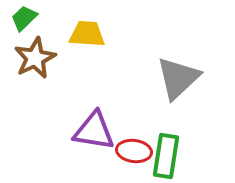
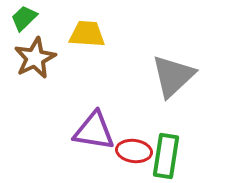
gray triangle: moved 5 px left, 2 px up
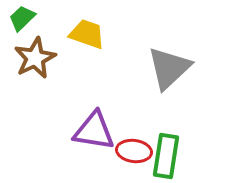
green trapezoid: moved 2 px left
yellow trapezoid: rotated 15 degrees clockwise
gray triangle: moved 4 px left, 8 px up
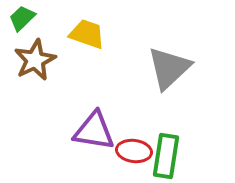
brown star: moved 2 px down
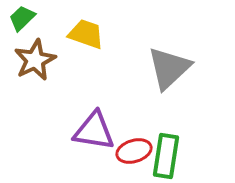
yellow trapezoid: moved 1 px left
red ellipse: rotated 24 degrees counterclockwise
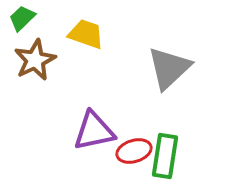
purple triangle: rotated 21 degrees counterclockwise
green rectangle: moved 1 px left
